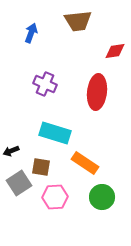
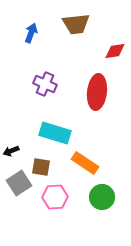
brown trapezoid: moved 2 px left, 3 px down
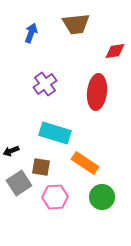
purple cross: rotated 30 degrees clockwise
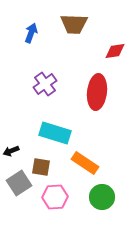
brown trapezoid: moved 2 px left; rotated 8 degrees clockwise
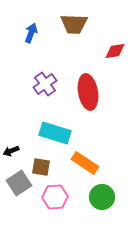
red ellipse: moved 9 px left; rotated 16 degrees counterclockwise
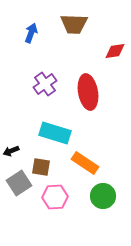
green circle: moved 1 px right, 1 px up
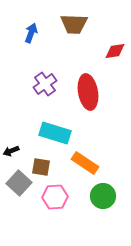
gray square: rotated 15 degrees counterclockwise
